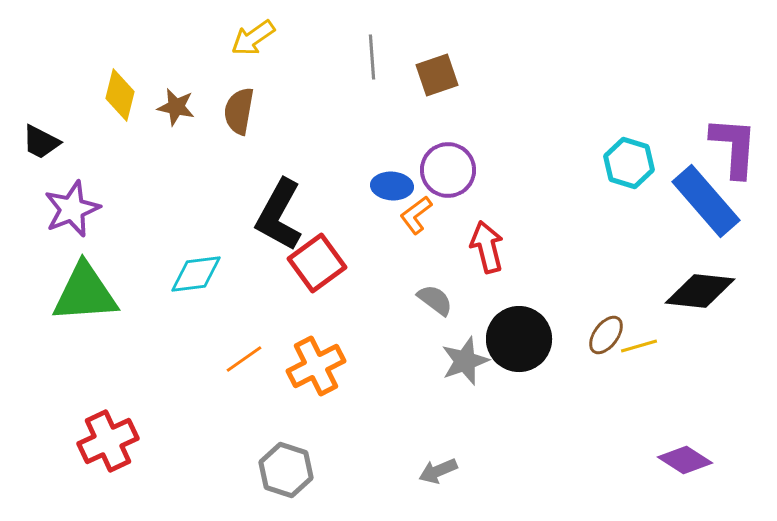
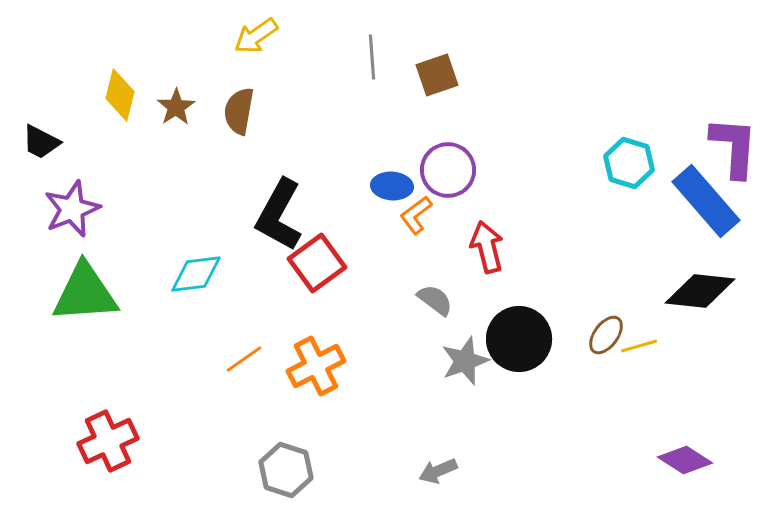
yellow arrow: moved 3 px right, 2 px up
brown star: rotated 27 degrees clockwise
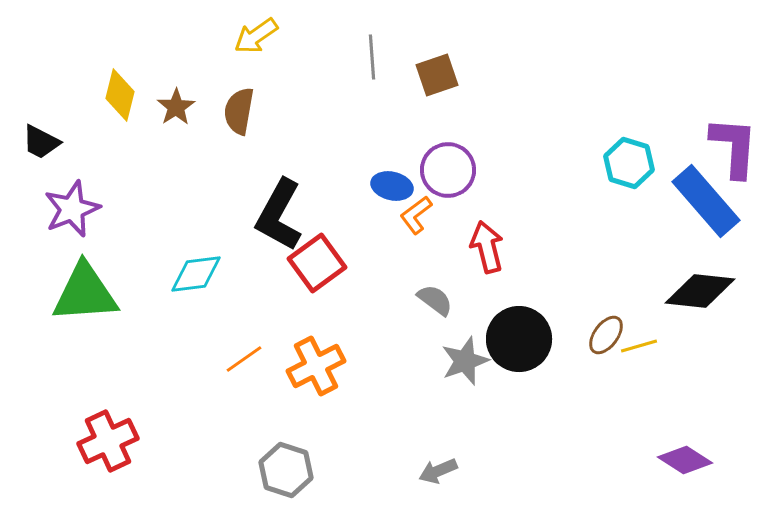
blue ellipse: rotated 9 degrees clockwise
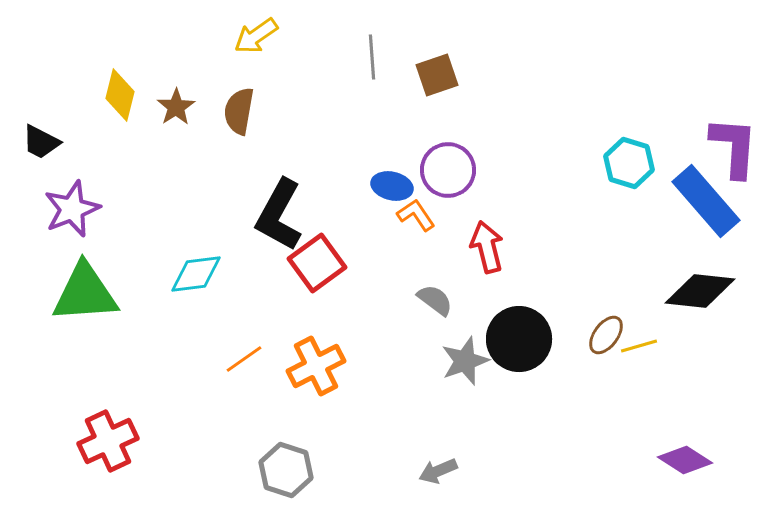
orange L-shape: rotated 93 degrees clockwise
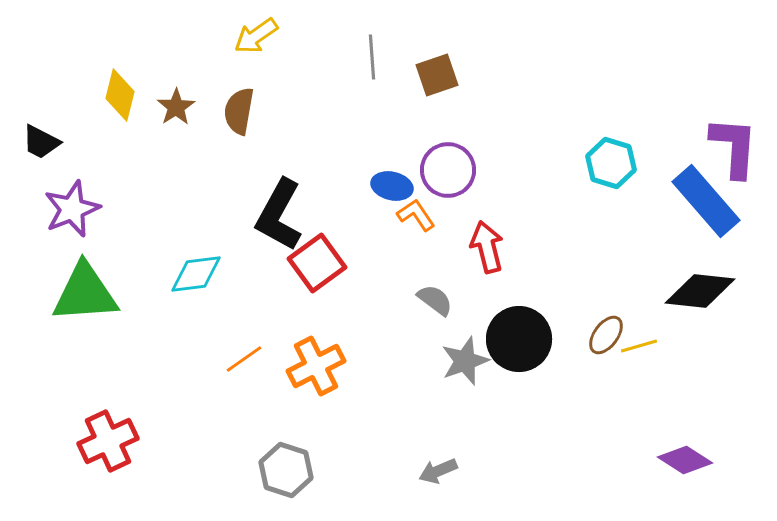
cyan hexagon: moved 18 px left
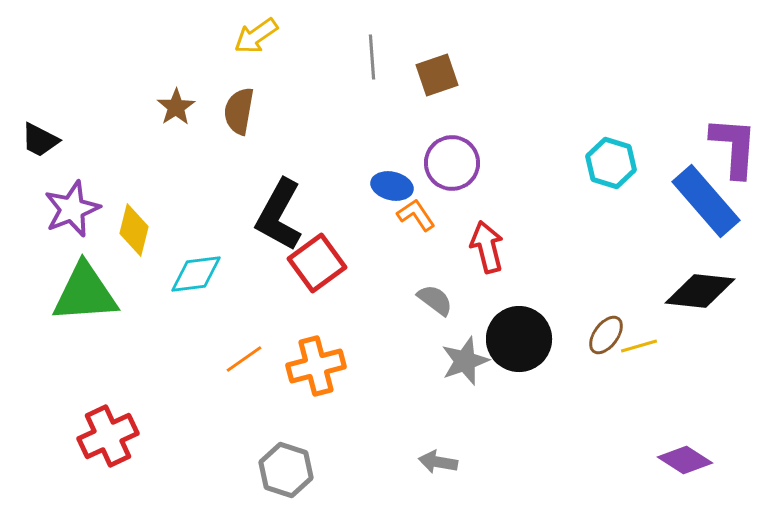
yellow diamond: moved 14 px right, 135 px down
black trapezoid: moved 1 px left, 2 px up
purple circle: moved 4 px right, 7 px up
orange cross: rotated 12 degrees clockwise
red cross: moved 5 px up
gray arrow: moved 9 px up; rotated 33 degrees clockwise
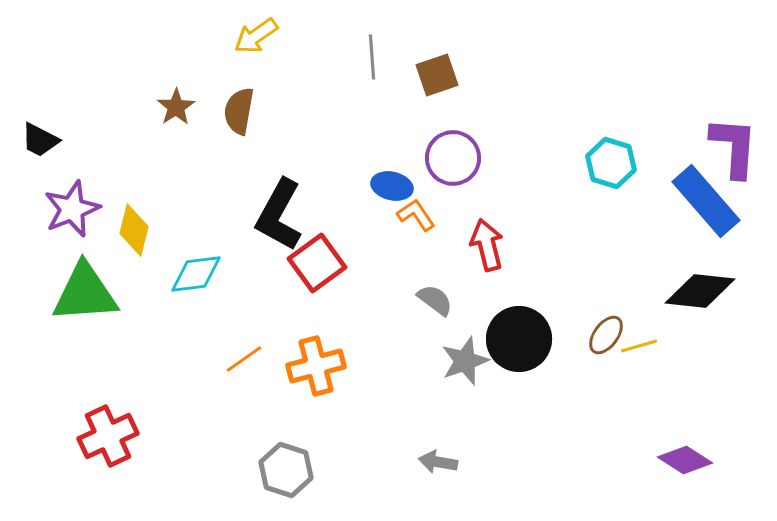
purple circle: moved 1 px right, 5 px up
red arrow: moved 2 px up
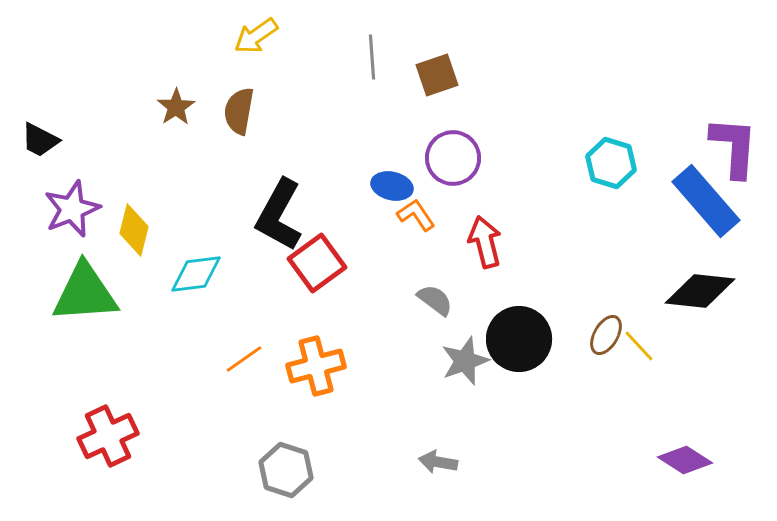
red arrow: moved 2 px left, 3 px up
brown ellipse: rotated 6 degrees counterclockwise
yellow line: rotated 63 degrees clockwise
